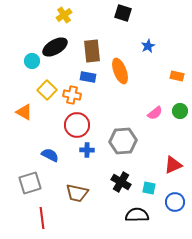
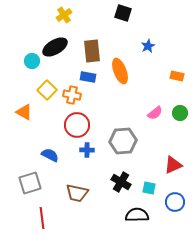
green circle: moved 2 px down
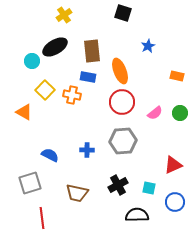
yellow square: moved 2 px left
red circle: moved 45 px right, 23 px up
black cross: moved 3 px left, 3 px down; rotated 30 degrees clockwise
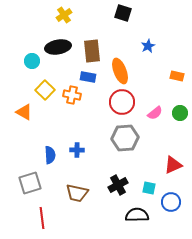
black ellipse: moved 3 px right; rotated 20 degrees clockwise
gray hexagon: moved 2 px right, 3 px up
blue cross: moved 10 px left
blue semicircle: rotated 60 degrees clockwise
blue circle: moved 4 px left
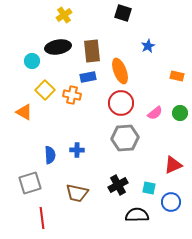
blue rectangle: rotated 21 degrees counterclockwise
red circle: moved 1 px left, 1 px down
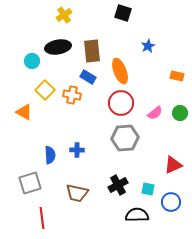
blue rectangle: rotated 42 degrees clockwise
cyan square: moved 1 px left, 1 px down
